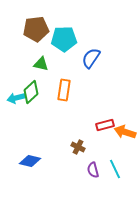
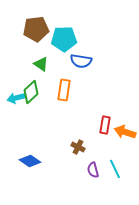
blue semicircle: moved 10 px left, 3 px down; rotated 115 degrees counterclockwise
green triangle: rotated 21 degrees clockwise
red rectangle: rotated 66 degrees counterclockwise
blue diamond: rotated 20 degrees clockwise
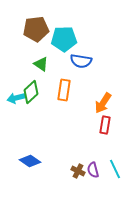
orange arrow: moved 22 px left, 29 px up; rotated 75 degrees counterclockwise
brown cross: moved 24 px down
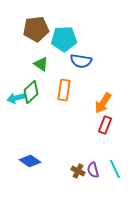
red rectangle: rotated 12 degrees clockwise
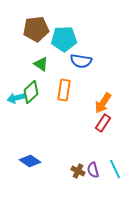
red rectangle: moved 2 px left, 2 px up; rotated 12 degrees clockwise
